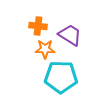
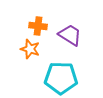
orange star: moved 15 px left; rotated 18 degrees clockwise
cyan pentagon: moved 1 px down
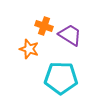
orange cross: moved 6 px right; rotated 12 degrees clockwise
orange star: moved 1 px left
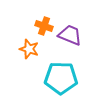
purple trapezoid: rotated 10 degrees counterclockwise
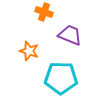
orange cross: moved 14 px up
orange star: moved 2 px down
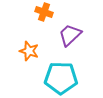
purple trapezoid: rotated 65 degrees counterclockwise
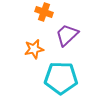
purple trapezoid: moved 3 px left
orange star: moved 5 px right, 2 px up; rotated 30 degrees counterclockwise
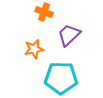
purple trapezoid: moved 2 px right
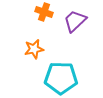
purple trapezoid: moved 6 px right, 14 px up
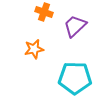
purple trapezoid: moved 5 px down
cyan pentagon: moved 14 px right
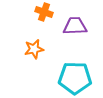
purple trapezoid: rotated 40 degrees clockwise
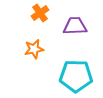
orange cross: moved 4 px left, 1 px down; rotated 36 degrees clockwise
cyan pentagon: moved 1 px right, 2 px up
